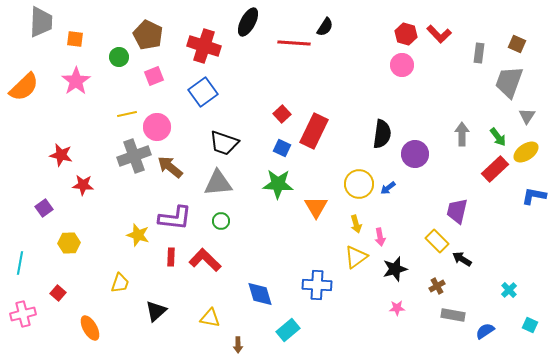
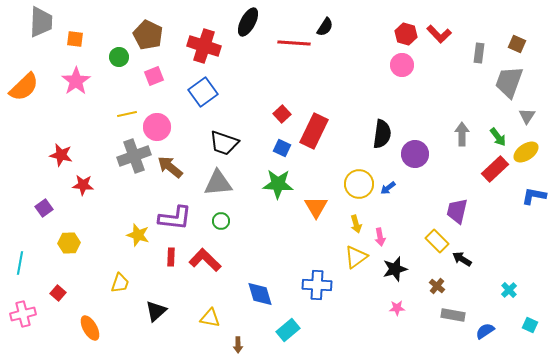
brown cross at (437, 286): rotated 21 degrees counterclockwise
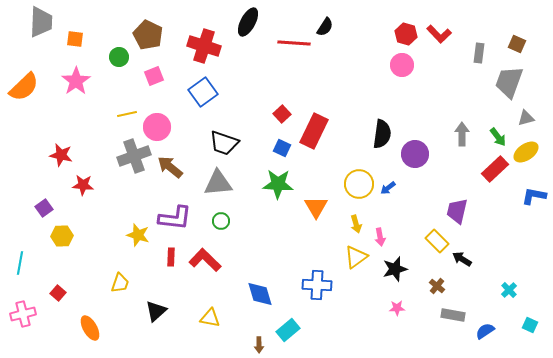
gray triangle at (527, 116): moved 1 px left, 2 px down; rotated 42 degrees clockwise
yellow hexagon at (69, 243): moved 7 px left, 7 px up
brown arrow at (238, 345): moved 21 px right
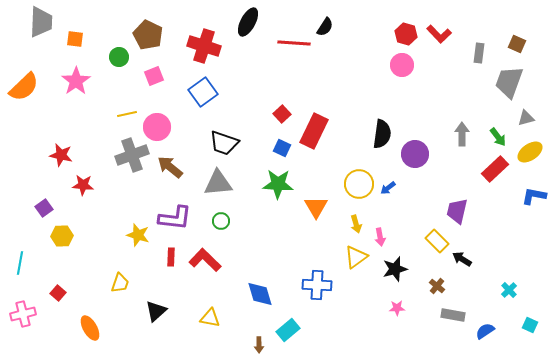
yellow ellipse at (526, 152): moved 4 px right
gray cross at (134, 156): moved 2 px left, 1 px up
